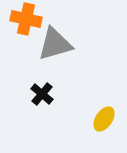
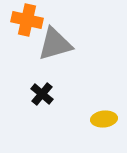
orange cross: moved 1 px right, 1 px down
yellow ellipse: rotated 50 degrees clockwise
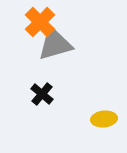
orange cross: moved 13 px right, 2 px down; rotated 32 degrees clockwise
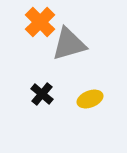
gray triangle: moved 14 px right
yellow ellipse: moved 14 px left, 20 px up; rotated 15 degrees counterclockwise
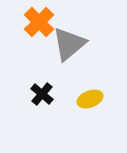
orange cross: moved 1 px left
gray triangle: rotated 24 degrees counterclockwise
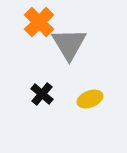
gray triangle: rotated 21 degrees counterclockwise
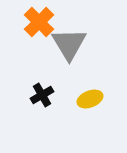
black cross: moved 1 px down; rotated 20 degrees clockwise
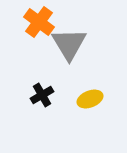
orange cross: rotated 8 degrees counterclockwise
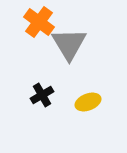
yellow ellipse: moved 2 px left, 3 px down
